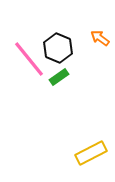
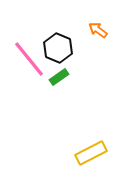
orange arrow: moved 2 px left, 8 px up
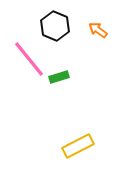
black hexagon: moved 3 px left, 22 px up
green rectangle: rotated 18 degrees clockwise
yellow rectangle: moved 13 px left, 7 px up
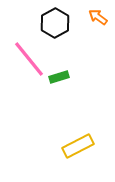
black hexagon: moved 3 px up; rotated 8 degrees clockwise
orange arrow: moved 13 px up
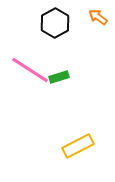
pink line: moved 1 px right, 11 px down; rotated 18 degrees counterclockwise
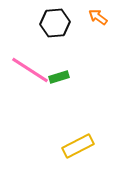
black hexagon: rotated 24 degrees clockwise
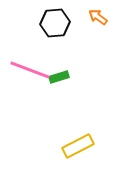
pink line: rotated 12 degrees counterclockwise
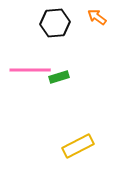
orange arrow: moved 1 px left
pink line: rotated 21 degrees counterclockwise
